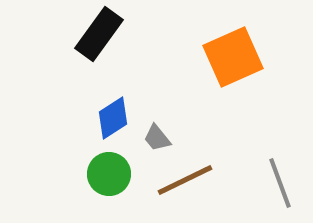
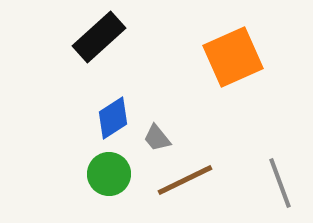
black rectangle: moved 3 px down; rotated 12 degrees clockwise
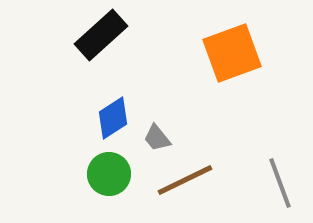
black rectangle: moved 2 px right, 2 px up
orange square: moved 1 px left, 4 px up; rotated 4 degrees clockwise
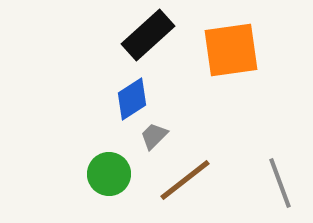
black rectangle: moved 47 px right
orange square: moved 1 px left, 3 px up; rotated 12 degrees clockwise
blue diamond: moved 19 px right, 19 px up
gray trapezoid: moved 3 px left, 2 px up; rotated 84 degrees clockwise
brown line: rotated 12 degrees counterclockwise
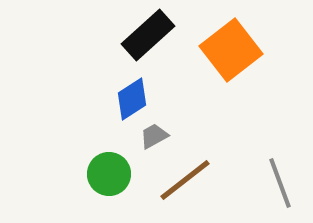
orange square: rotated 30 degrees counterclockwise
gray trapezoid: rotated 16 degrees clockwise
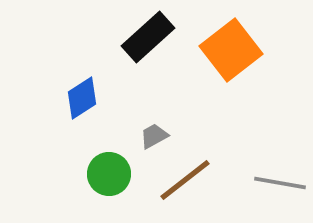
black rectangle: moved 2 px down
blue diamond: moved 50 px left, 1 px up
gray line: rotated 60 degrees counterclockwise
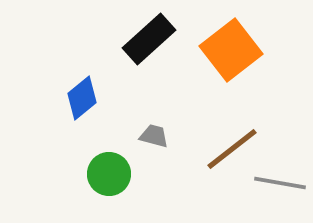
black rectangle: moved 1 px right, 2 px down
blue diamond: rotated 6 degrees counterclockwise
gray trapezoid: rotated 44 degrees clockwise
brown line: moved 47 px right, 31 px up
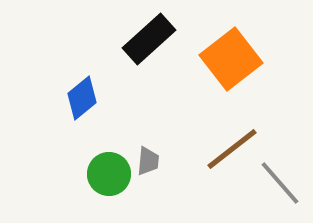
orange square: moved 9 px down
gray trapezoid: moved 6 px left, 25 px down; rotated 80 degrees clockwise
gray line: rotated 39 degrees clockwise
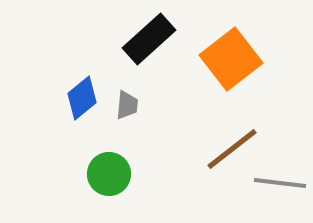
gray trapezoid: moved 21 px left, 56 px up
gray line: rotated 42 degrees counterclockwise
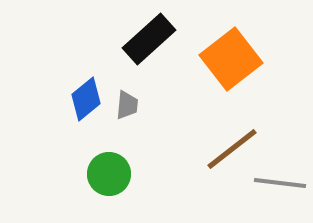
blue diamond: moved 4 px right, 1 px down
